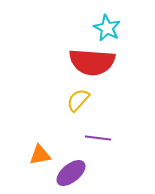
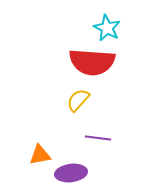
purple ellipse: rotated 32 degrees clockwise
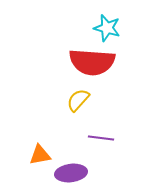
cyan star: rotated 12 degrees counterclockwise
purple line: moved 3 px right
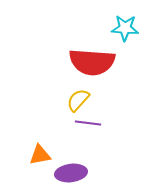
cyan star: moved 18 px right; rotated 12 degrees counterclockwise
purple line: moved 13 px left, 15 px up
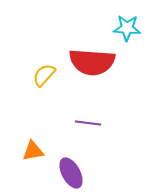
cyan star: moved 2 px right
yellow semicircle: moved 34 px left, 25 px up
orange triangle: moved 7 px left, 4 px up
purple ellipse: rotated 68 degrees clockwise
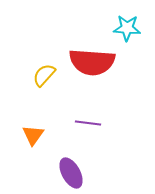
orange triangle: moved 16 px up; rotated 45 degrees counterclockwise
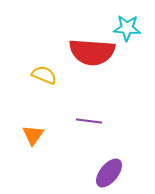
red semicircle: moved 10 px up
yellow semicircle: rotated 70 degrees clockwise
purple line: moved 1 px right, 2 px up
purple ellipse: moved 38 px right; rotated 68 degrees clockwise
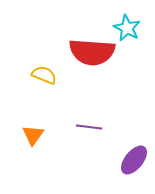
cyan star: rotated 24 degrees clockwise
purple line: moved 6 px down
purple ellipse: moved 25 px right, 13 px up
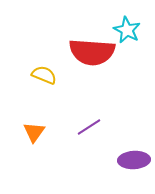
cyan star: moved 2 px down
purple line: rotated 40 degrees counterclockwise
orange triangle: moved 1 px right, 3 px up
purple ellipse: rotated 48 degrees clockwise
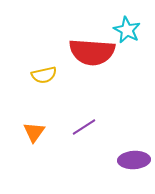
yellow semicircle: rotated 145 degrees clockwise
purple line: moved 5 px left
